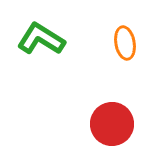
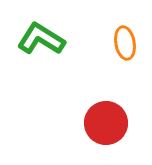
red circle: moved 6 px left, 1 px up
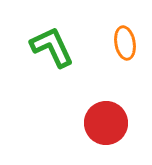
green L-shape: moved 11 px right, 8 px down; rotated 33 degrees clockwise
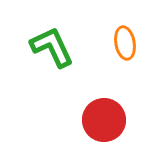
red circle: moved 2 px left, 3 px up
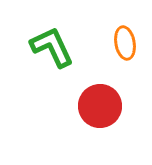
red circle: moved 4 px left, 14 px up
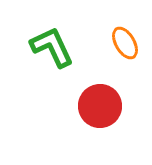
orange ellipse: rotated 20 degrees counterclockwise
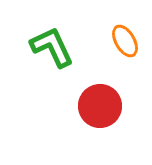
orange ellipse: moved 2 px up
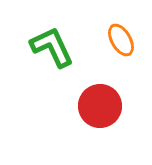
orange ellipse: moved 4 px left, 1 px up
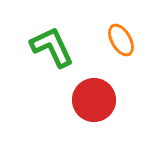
red circle: moved 6 px left, 6 px up
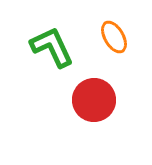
orange ellipse: moved 7 px left, 3 px up
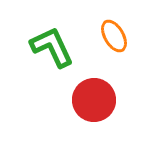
orange ellipse: moved 1 px up
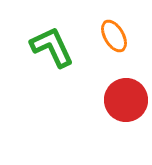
red circle: moved 32 px right
